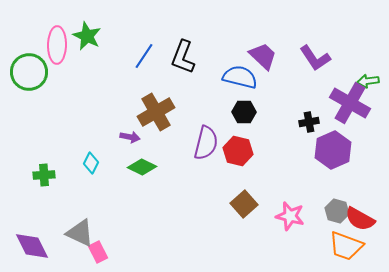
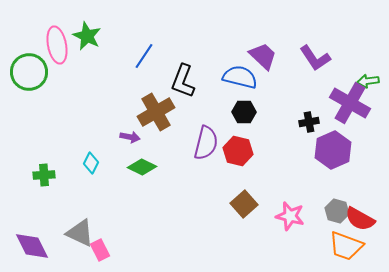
pink ellipse: rotated 12 degrees counterclockwise
black L-shape: moved 24 px down
pink rectangle: moved 2 px right, 2 px up
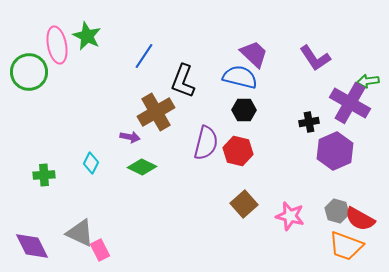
purple trapezoid: moved 9 px left, 2 px up
black hexagon: moved 2 px up
purple hexagon: moved 2 px right, 1 px down
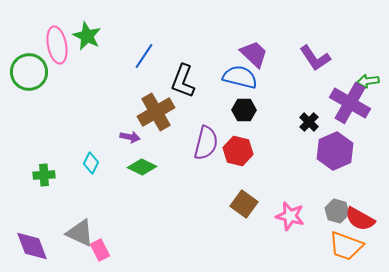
black cross: rotated 36 degrees counterclockwise
brown square: rotated 12 degrees counterclockwise
purple diamond: rotated 6 degrees clockwise
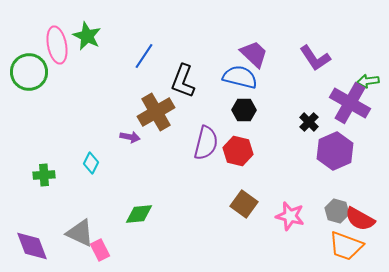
green diamond: moved 3 px left, 47 px down; rotated 32 degrees counterclockwise
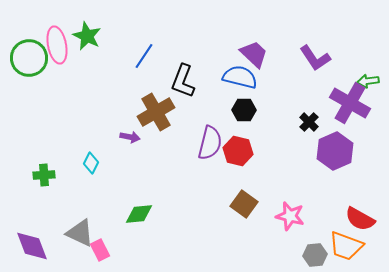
green circle: moved 14 px up
purple semicircle: moved 4 px right
gray hexagon: moved 22 px left, 44 px down; rotated 20 degrees counterclockwise
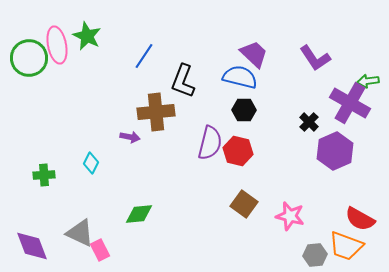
brown cross: rotated 24 degrees clockwise
